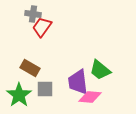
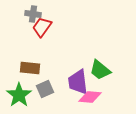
brown rectangle: rotated 24 degrees counterclockwise
gray square: rotated 24 degrees counterclockwise
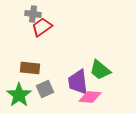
red trapezoid: rotated 20 degrees clockwise
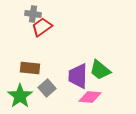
purple trapezoid: moved 6 px up; rotated 8 degrees clockwise
gray square: moved 2 px right, 1 px up; rotated 18 degrees counterclockwise
green star: moved 1 px right, 1 px down
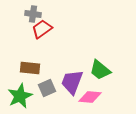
red trapezoid: moved 2 px down
purple trapezoid: moved 6 px left, 6 px down; rotated 20 degrees clockwise
gray square: rotated 18 degrees clockwise
green star: rotated 10 degrees clockwise
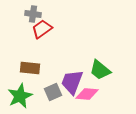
gray square: moved 6 px right, 4 px down
pink diamond: moved 3 px left, 3 px up
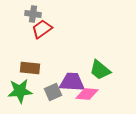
purple trapezoid: rotated 72 degrees clockwise
green star: moved 5 px up; rotated 20 degrees clockwise
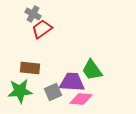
gray cross: rotated 21 degrees clockwise
green trapezoid: moved 8 px left; rotated 15 degrees clockwise
pink diamond: moved 6 px left, 5 px down
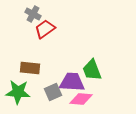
red trapezoid: moved 3 px right
green trapezoid: rotated 15 degrees clockwise
green star: moved 2 px left, 1 px down; rotated 10 degrees clockwise
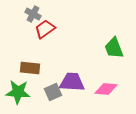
green trapezoid: moved 22 px right, 22 px up
pink diamond: moved 25 px right, 10 px up
